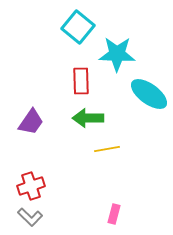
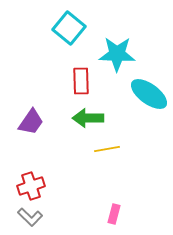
cyan square: moved 9 px left, 1 px down
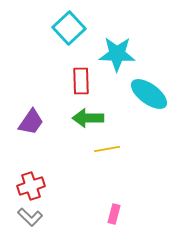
cyan square: rotated 8 degrees clockwise
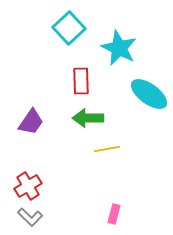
cyan star: moved 2 px right, 6 px up; rotated 24 degrees clockwise
red cross: moved 3 px left; rotated 12 degrees counterclockwise
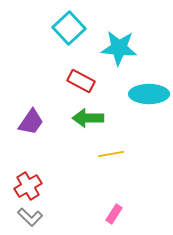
cyan star: rotated 21 degrees counterclockwise
red rectangle: rotated 60 degrees counterclockwise
cyan ellipse: rotated 36 degrees counterclockwise
yellow line: moved 4 px right, 5 px down
pink rectangle: rotated 18 degrees clockwise
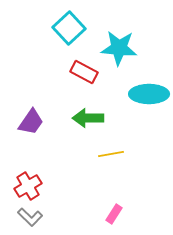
red rectangle: moved 3 px right, 9 px up
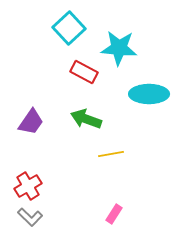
green arrow: moved 2 px left, 1 px down; rotated 20 degrees clockwise
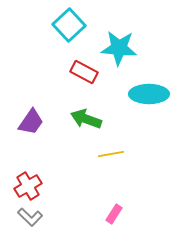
cyan square: moved 3 px up
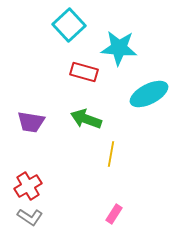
red rectangle: rotated 12 degrees counterclockwise
cyan ellipse: rotated 27 degrees counterclockwise
purple trapezoid: rotated 64 degrees clockwise
yellow line: rotated 70 degrees counterclockwise
gray L-shape: rotated 10 degrees counterclockwise
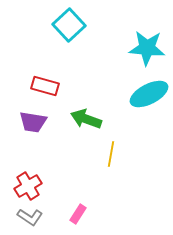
cyan star: moved 28 px right
red rectangle: moved 39 px left, 14 px down
purple trapezoid: moved 2 px right
pink rectangle: moved 36 px left
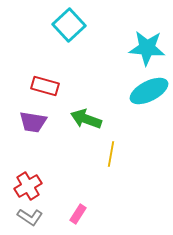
cyan ellipse: moved 3 px up
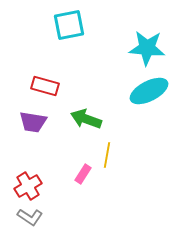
cyan square: rotated 32 degrees clockwise
yellow line: moved 4 px left, 1 px down
pink rectangle: moved 5 px right, 40 px up
